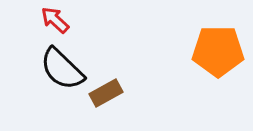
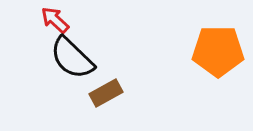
black semicircle: moved 10 px right, 11 px up
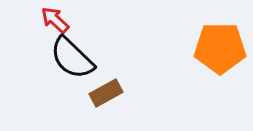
orange pentagon: moved 2 px right, 3 px up
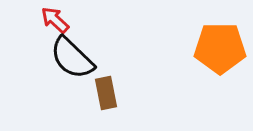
brown rectangle: rotated 72 degrees counterclockwise
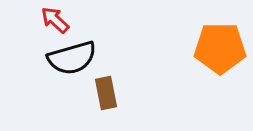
black semicircle: rotated 60 degrees counterclockwise
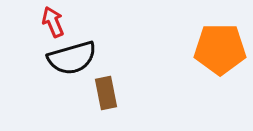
red arrow: moved 2 px left, 2 px down; rotated 24 degrees clockwise
orange pentagon: moved 1 px down
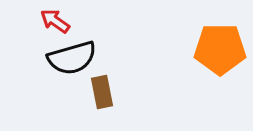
red arrow: moved 2 px right, 1 px up; rotated 32 degrees counterclockwise
brown rectangle: moved 4 px left, 1 px up
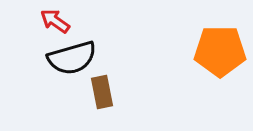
orange pentagon: moved 2 px down
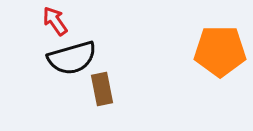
red arrow: rotated 20 degrees clockwise
brown rectangle: moved 3 px up
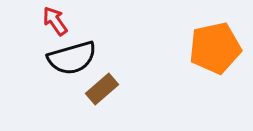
orange pentagon: moved 5 px left, 3 px up; rotated 12 degrees counterclockwise
brown rectangle: rotated 60 degrees clockwise
